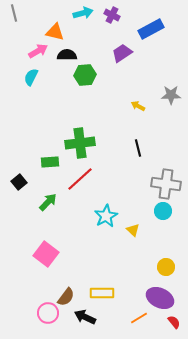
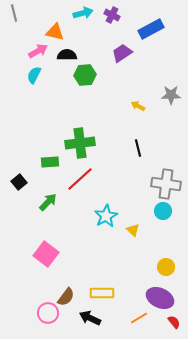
cyan semicircle: moved 3 px right, 2 px up
black arrow: moved 5 px right, 1 px down
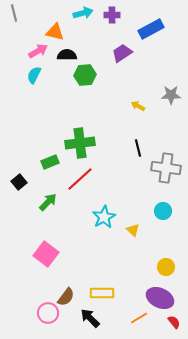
purple cross: rotated 28 degrees counterclockwise
green rectangle: rotated 18 degrees counterclockwise
gray cross: moved 16 px up
cyan star: moved 2 px left, 1 px down
black arrow: rotated 20 degrees clockwise
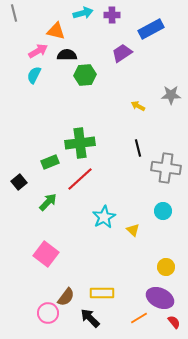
orange triangle: moved 1 px right, 1 px up
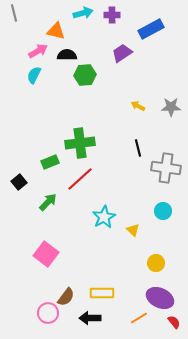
gray star: moved 12 px down
yellow circle: moved 10 px left, 4 px up
black arrow: rotated 45 degrees counterclockwise
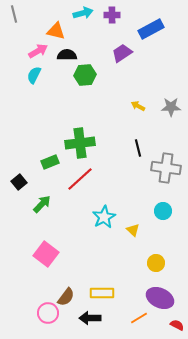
gray line: moved 1 px down
green arrow: moved 6 px left, 2 px down
red semicircle: moved 3 px right, 3 px down; rotated 24 degrees counterclockwise
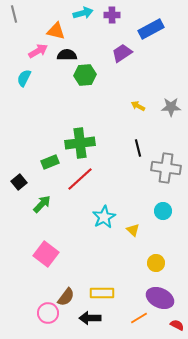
cyan semicircle: moved 10 px left, 3 px down
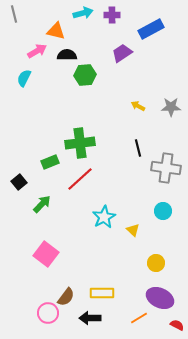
pink arrow: moved 1 px left
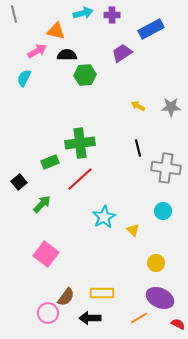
red semicircle: moved 1 px right, 1 px up
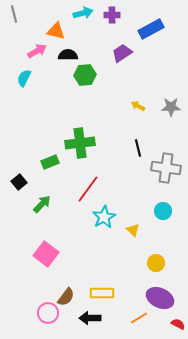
black semicircle: moved 1 px right
red line: moved 8 px right, 10 px down; rotated 12 degrees counterclockwise
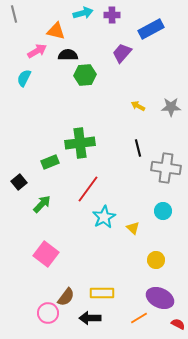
purple trapezoid: rotated 15 degrees counterclockwise
yellow triangle: moved 2 px up
yellow circle: moved 3 px up
